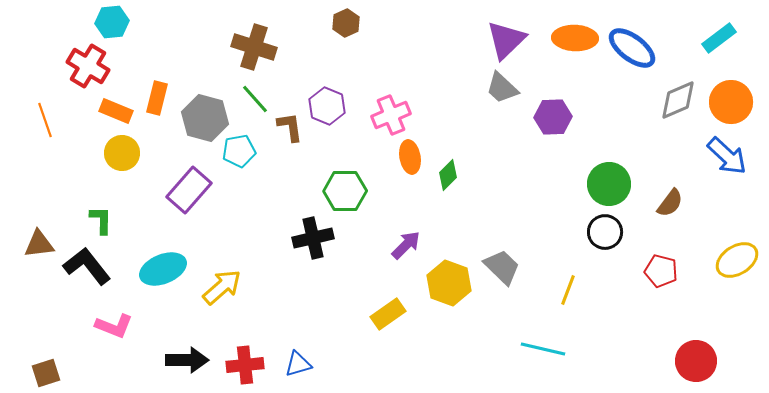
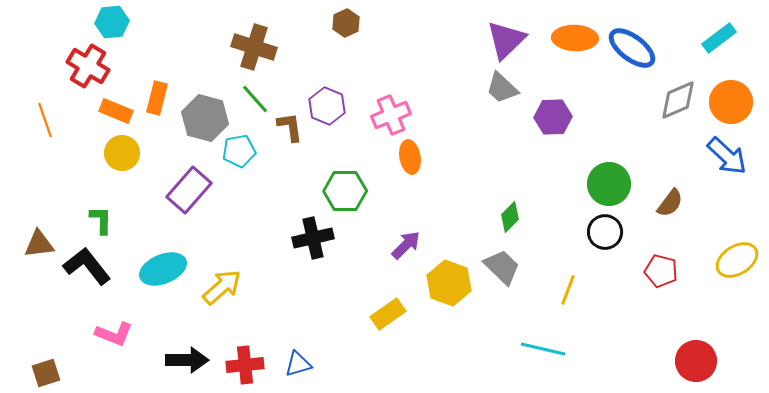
green diamond at (448, 175): moved 62 px right, 42 px down
pink L-shape at (114, 326): moved 8 px down
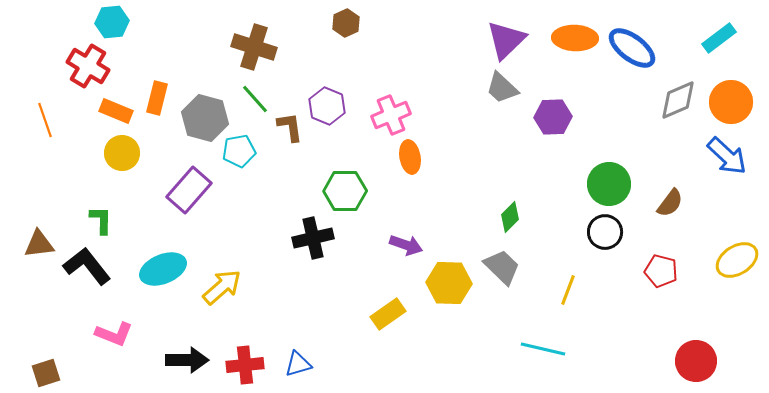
purple arrow at (406, 245): rotated 64 degrees clockwise
yellow hexagon at (449, 283): rotated 18 degrees counterclockwise
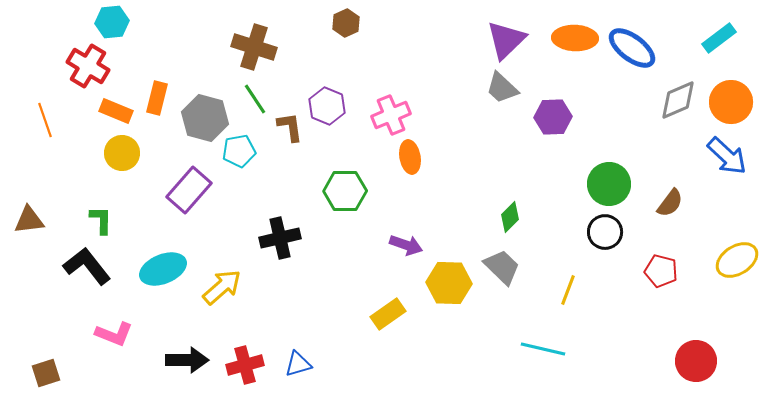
green line at (255, 99): rotated 8 degrees clockwise
black cross at (313, 238): moved 33 px left
brown triangle at (39, 244): moved 10 px left, 24 px up
red cross at (245, 365): rotated 9 degrees counterclockwise
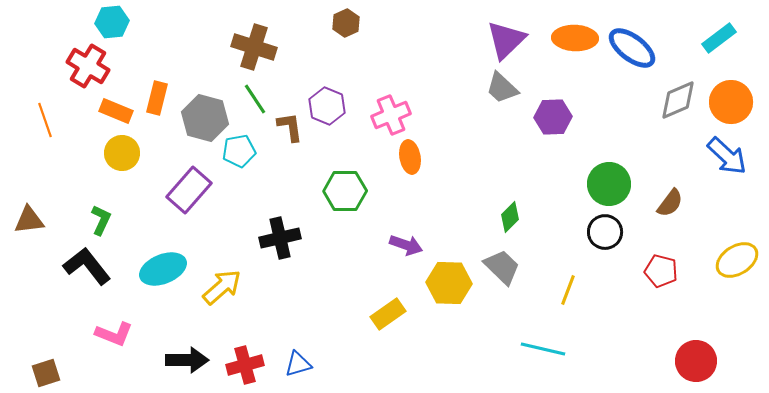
green L-shape at (101, 220): rotated 24 degrees clockwise
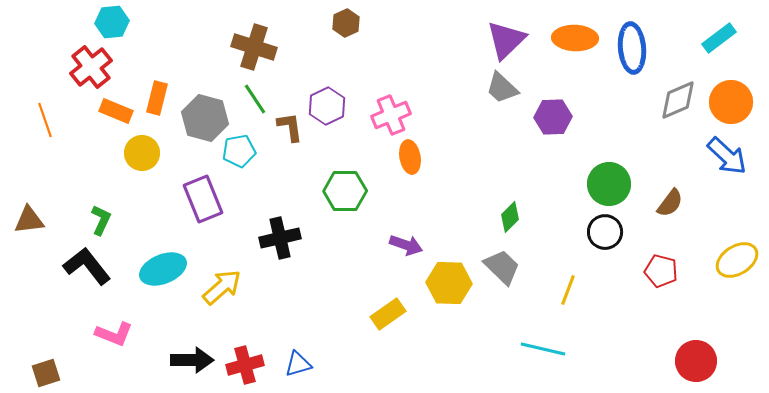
blue ellipse at (632, 48): rotated 48 degrees clockwise
red cross at (88, 66): moved 3 px right, 1 px down; rotated 21 degrees clockwise
purple hexagon at (327, 106): rotated 12 degrees clockwise
yellow circle at (122, 153): moved 20 px right
purple rectangle at (189, 190): moved 14 px right, 9 px down; rotated 63 degrees counterclockwise
black arrow at (187, 360): moved 5 px right
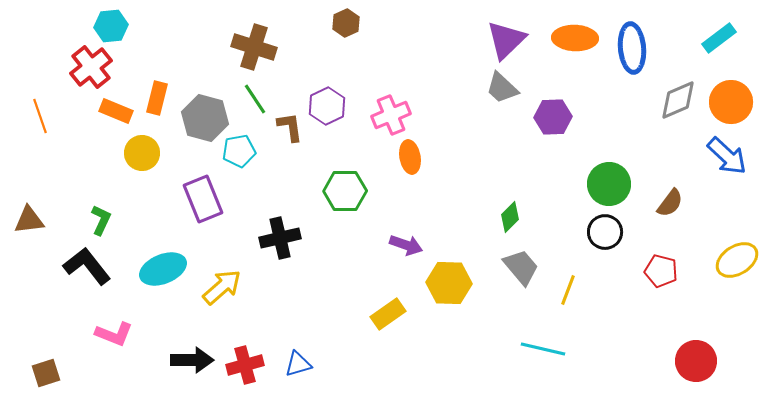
cyan hexagon at (112, 22): moved 1 px left, 4 px down
orange line at (45, 120): moved 5 px left, 4 px up
gray trapezoid at (502, 267): moved 19 px right; rotated 6 degrees clockwise
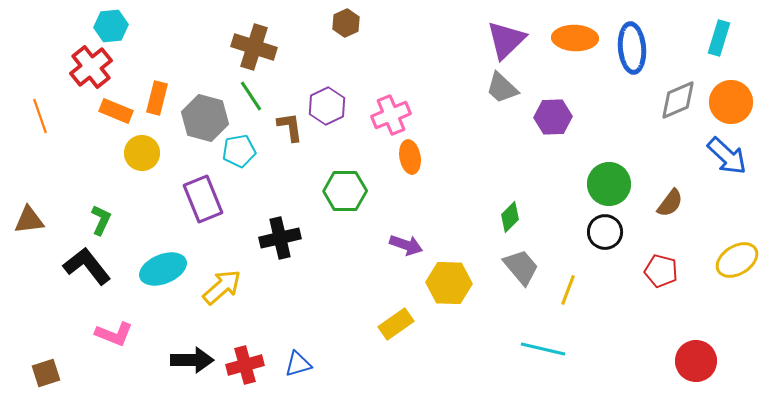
cyan rectangle at (719, 38): rotated 36 degrees counterclockwise
green line at (255, 99): moved 4 px left, 3 px up
yellow rectangle at (388, 314): moved 8 px right, 10 px down
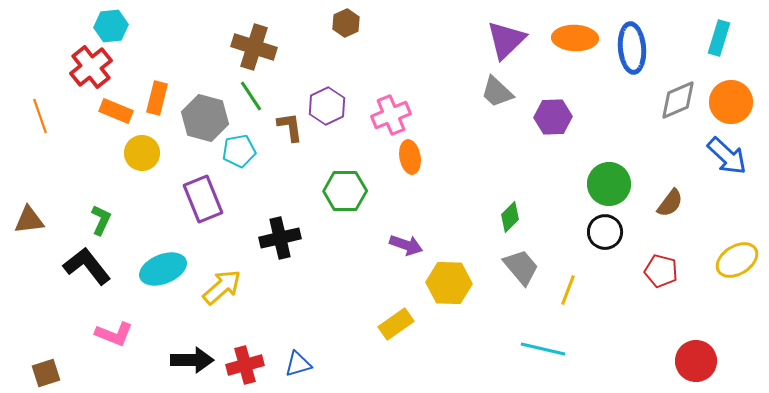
gray trapezoid at (502, 88): moved 5 px left, 4 px down
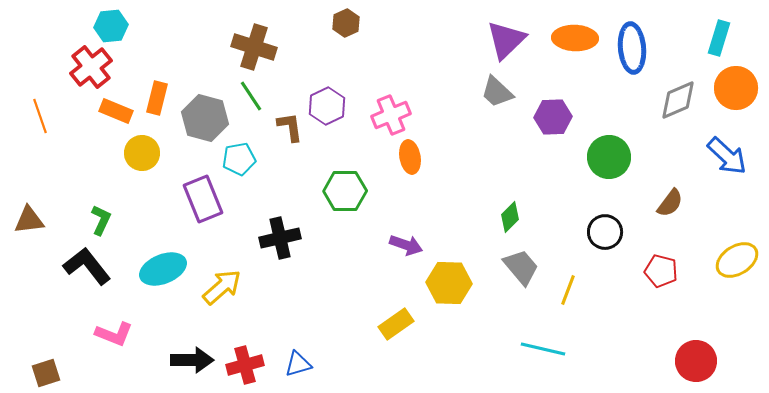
orange circle at (731, 102): moved 5 px right, 14 px up
cyan pentagon at (239, 151): moved 8 px down
green circle at (609, 184): moved 27 px up
